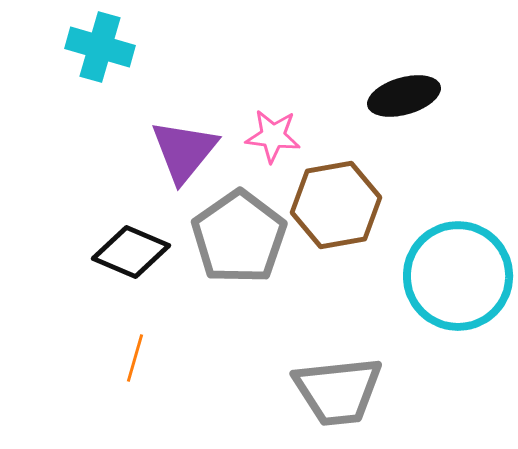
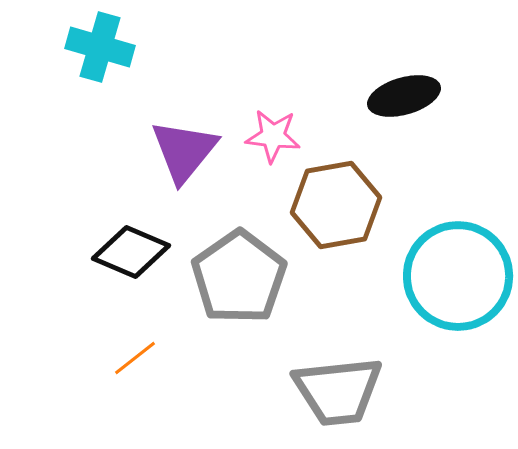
gray pentagon: moved 40 px down
orange line: rotated 36 degrees clockwise
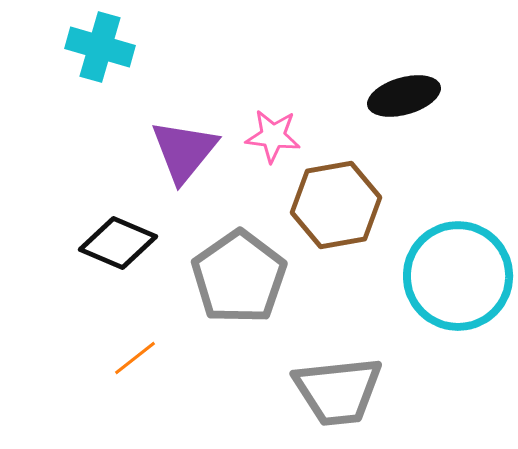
black diamond: moved 13 px left, 9 px up
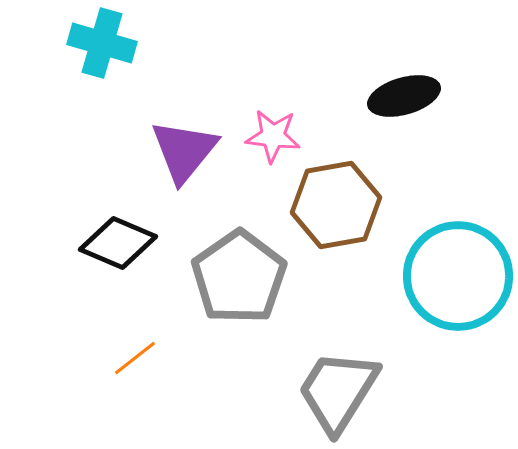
cyan cross: moved 2 px right, 4 px up
gray trapezoid: rotated 128 degrees clockwise
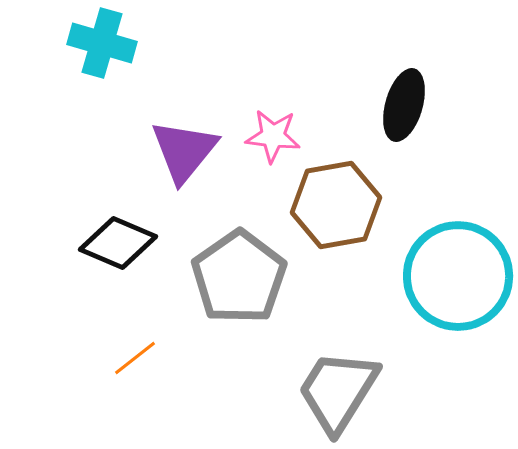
black ellipse: moved 9 px down; rotated 58 degrees counterclockwise
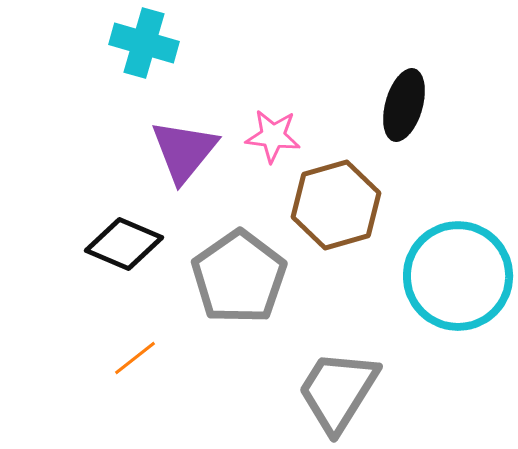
cyan cross: moved 42 px right
brown hexagon: rotated 6 degrees counterclockwise
black diamond: moved 6 px right, 1 px down
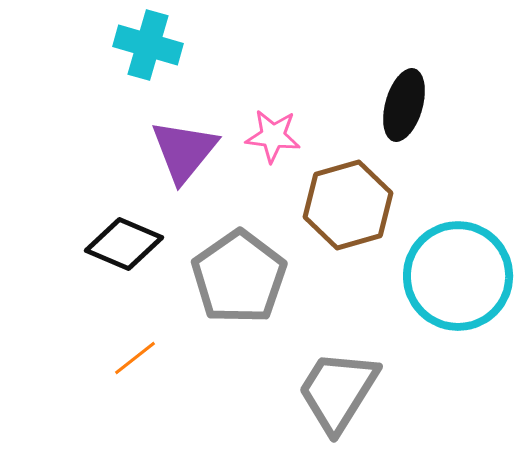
cyan cross: moved 4 px right, 2 px down
brown hexagon: moved 12 px right
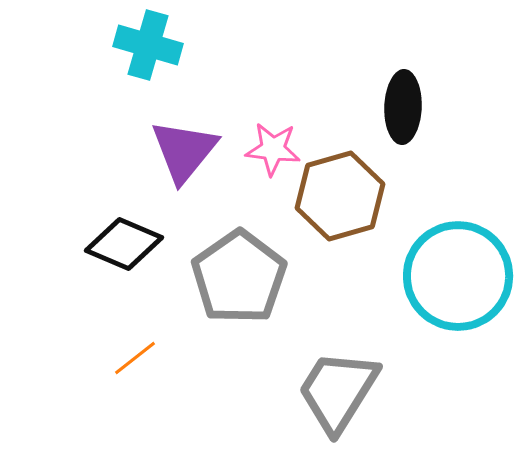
black ellipse: moved 1 px left, 2 px down; rotated 14 degrees counterclockwise
pink star: moved 13 px down
brown hexagon: moved 8 px left, 9 px up
